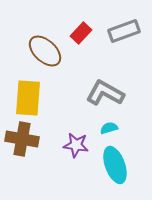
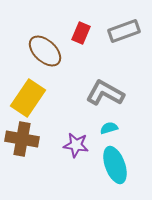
red rectangle: rotated 20 degrees counterclockwise
yellow rectangle: rotated 30 degrees clockwise
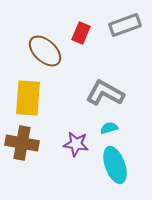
gray rectangle: moved 1 px right, 6 px up
yellow rectangle: rotated 30 degrees counterclockwise
brown cross: moved 4 px down
purple star: moved 1 px up
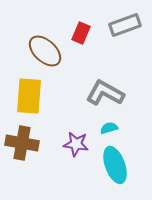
yellow rectangle: moved 1 px right, 2 px up
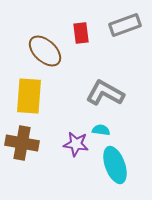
red rectangle: rotated 30 degrees counterclockwise
cyan semicircle: moved 8 px left, 2 px down; rotated 24 degrees clockwise
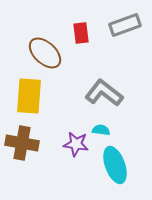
brown ellipse: moved 2 px down
gray L-shape: moved 1 px left; rotated 9 degrees clockwise
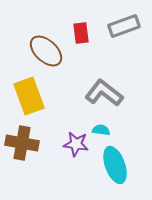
gray rectangle: moved 1 px left, 1 px down
brown ellipse: moved 1 px right, 2 px up
yellow rectangle: rotated 24 degrees counterclockwise
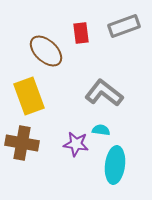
cyan ellipse: rotated 27 degrees clockwise
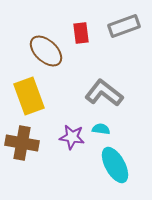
cyan semicircle: moved 1 px up
purple star: moved 4 px left, 7 px up
cyan ellipse: rotated 36 degrees counterclockwise
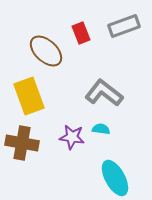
red rectangle: rotated 15 degrees counterclockwise
cyan ellipse: moved 13 px down
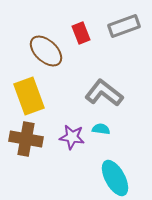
brown cross: moved 4 px right, 4 px up
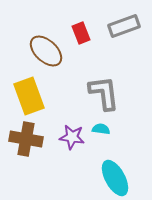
gray L-shape: rotated 45 degrees clockwise
